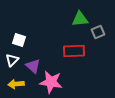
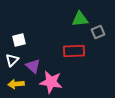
white square: rotated 32 degrees counterclockwise
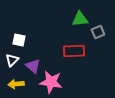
white square: rotated 24 degrees clockwise
